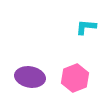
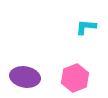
purple ellipse: moved 5 px left
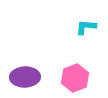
purple ellipse: rotated 12 degrees counterclockwise
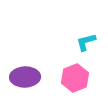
cyan L-shape: moved 15 px down; rotated 20 degrees counterclockwise
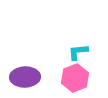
cyan L-shape: moved 8 px left, 10 px down; rotated 10 degrees clockwise
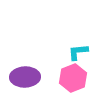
pink hexagon: moved 2 px left
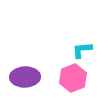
cyan L-shape: moved 4 px right, 2 px up
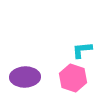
pink hexagon: rotated 20 degrees counterclockwise
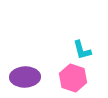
cyan L-shape: rotated 100 degrees counterclockwise
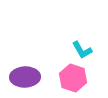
cyan L-shape: rotated 15 degrees counterclockwise
